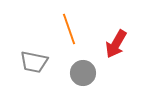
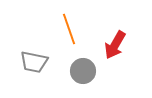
red arrow: moved 1 px left, 1 px down
gray circle: moved 2 px up
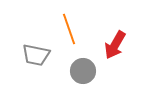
gray trapezoid: moved 2 px right, 7 px up
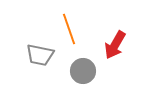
gray trapezoid: moved 4 px right
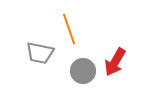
red arrow: moved 17 px down
gray trapezoid: moved 2 px up
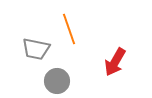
gray trapezoid: moved 4 px left, 4 px up
gray circle: moved 26 px left, 10 px down
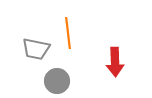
orange line: moved 1 px left, 4 px down; rotated 12 degrees clockwise
red arrow: rotated 32 degrees counterclockwise
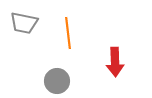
gray trapezoid: moved 12 px left, 26 px up
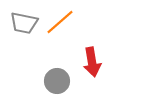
orange line: moved 8 px left, 11 px up; rotated 56 degrees clockwise
red arrow: moved 23 px left; rotated 8 degrees counterclockwise
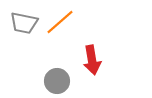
red arrow: moved 2 px up
